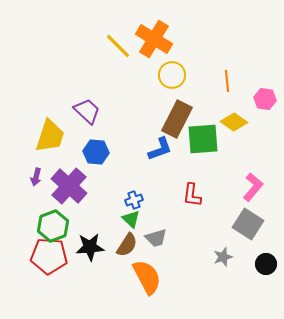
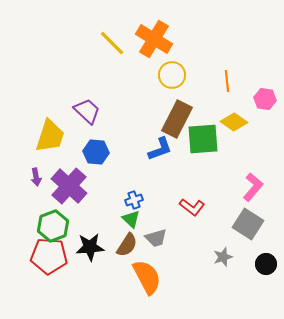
yellow line: moved 6 px left, 3 px up
purple arrow: rotated 24 degrees counterclockwise
red L-shape: moved 12 px down; rotated 60 degrees counterclockwise
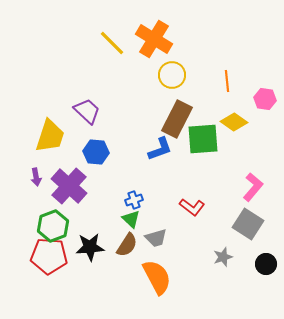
orange semicircle: moved 10 px right
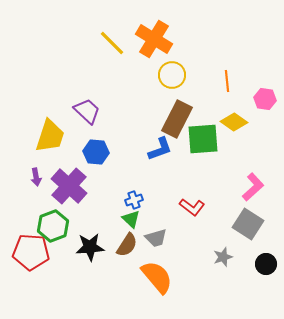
pink L-shape: rotated 8 degrees clockwise
red pentagon: moved 18 px left, 4 px up
orange semicircle: rotated 12 degrees counterclockwise
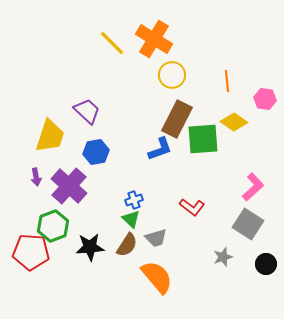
blue hexagon: rotated 15 degrees counterclockwise
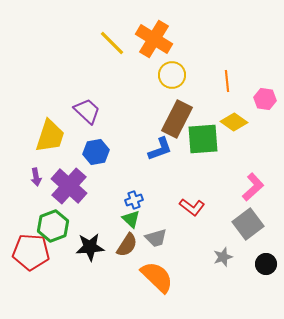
gray square: rotated 20 degrees clockwise
orange semicircle: rotated 6 degrees counterclockwise
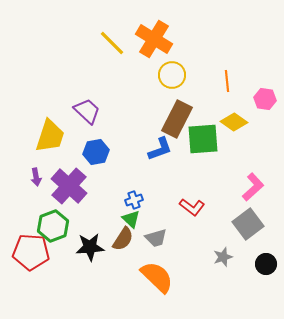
brown semicircle: moved 4 px left, 6 px up
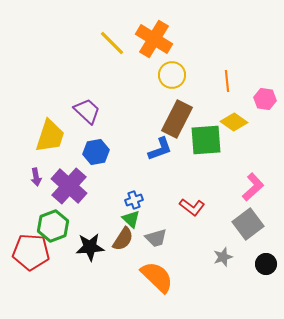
green square: moved 3 px right, 1 px down
